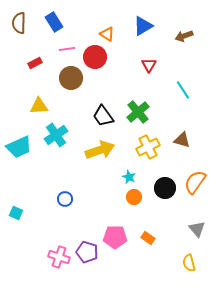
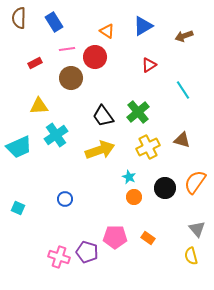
brown semicircle: moved 5 px up
orange triangle: moved 3 px up
red triangle: rotated 28 degrees clockwise
cyan square: moved 2 px right, 5 px up
yellow semicircle: moved 2 px right, 7 px up
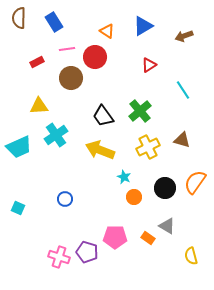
red rectangle: moved 2 px right, 1 px up
green cross: moved 2 px right, 1 px up
yellow arrow: rotated 140 degrees counterclockwise
cyan star: moved 5 px left
gray triangle: moved 30 px left, 3 px up; rotated 18 degrees counterclockwise
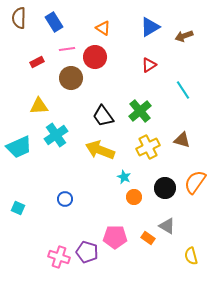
blue triangle: moved 7 px right, 1 px down
orange triangle: moved 4 px left, 3 px up
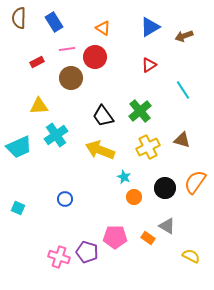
yellow semicircle: rotated 132 degrees clockwise
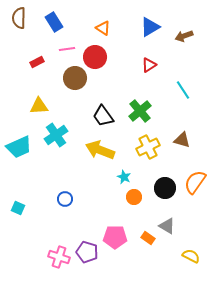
brown circle: moved 4 px right
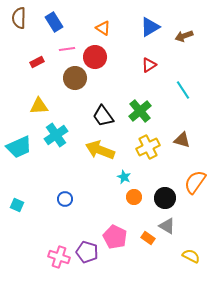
black circle: moved 10 px down
cyan square: moved 1 px left, 3 px up
pink pentagon: rotated 25 degrees clockwise
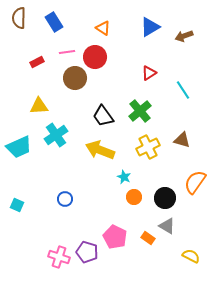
pink line: moved 3 px down
red triangle: moved 8 px down
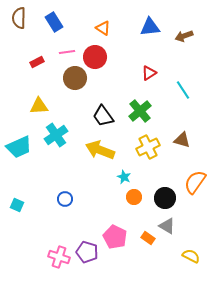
blue triangle: rotated 25 degrees clockwise
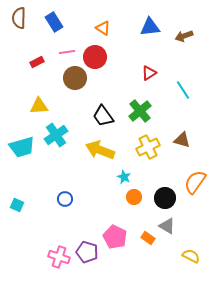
cyan trapezoid: moved 3 px right; rotated 8 degrees clockwise
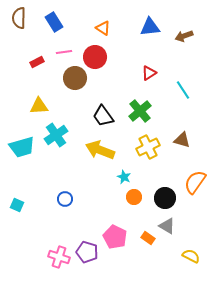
pink line: moved 3 px left
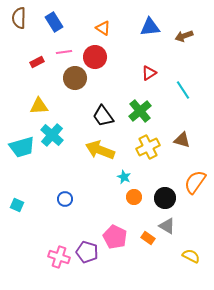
cyan cross: moved 4 px left; rotated 15 degrees counterclockwise
